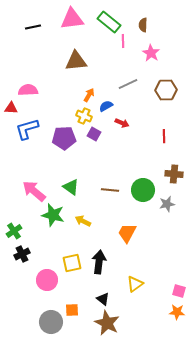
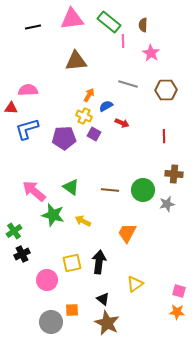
gray line: rotated 42 degrees clockwise
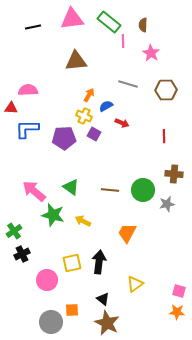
blue L-shape: rotated 15 degrees clockwise
